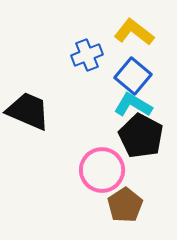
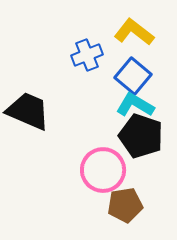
cyan L-shape: moved 2 px right
black pentagon: rotated 9 degrees counterclockwise
pink circle: moved 1 px right
brown pentagon: rotated 24 degrees clockwise
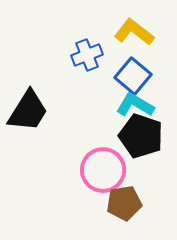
black trapezoid: rotated 99 degrees clockwise
brown pentagon: moved 1 px left, 2 px up
